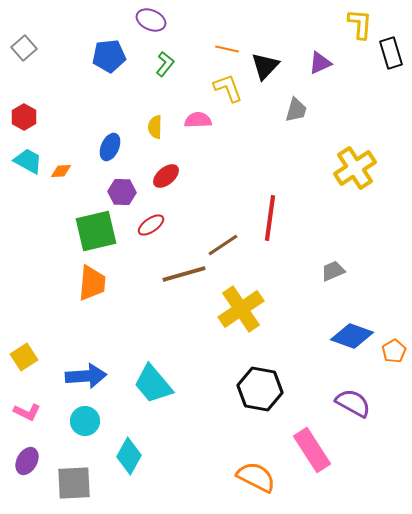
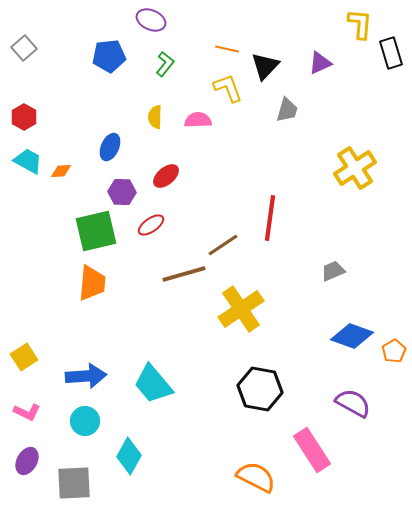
gray trapezoid at (296, 110): moved 9 px left
yellow semicircle at (155, 127): moved 10 px up
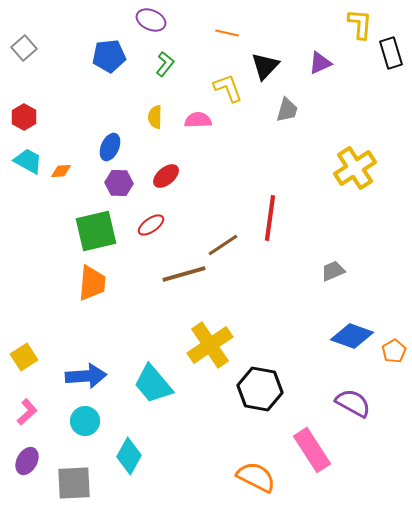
orange line at (227, 49): moved 16 px up
purple hexagon at (122, 192): moved 3 px left, 9 px up
yellow cross at (241, 309): moved 31 px left, 36 px down
pink L-shape at (27, 412): rotated 68 degrees counterclockwise
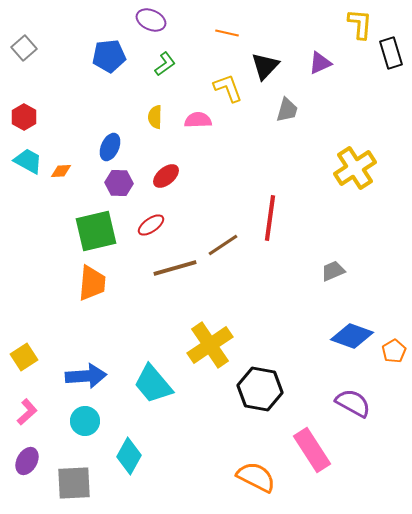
green L-shape at (165, 64): rotated 15 degrees clockwise
brown line at (184, 274): moved 9 px left, 6 px up
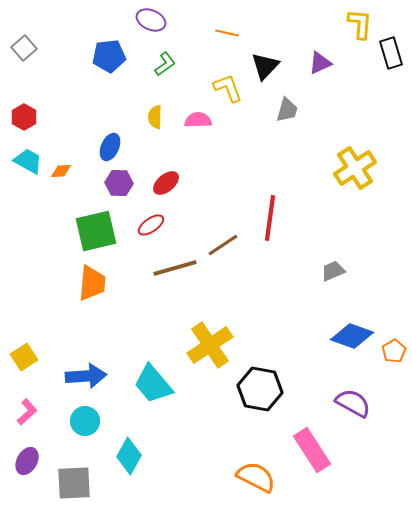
red ellipse at (166, 176): moved 7 px down
